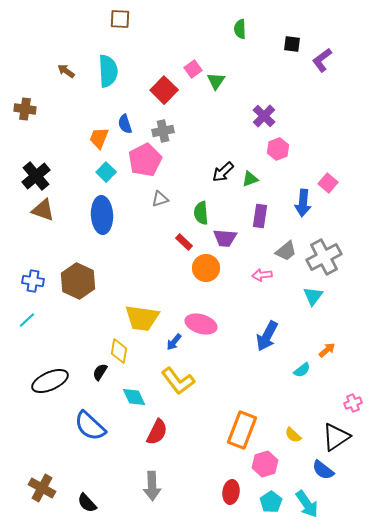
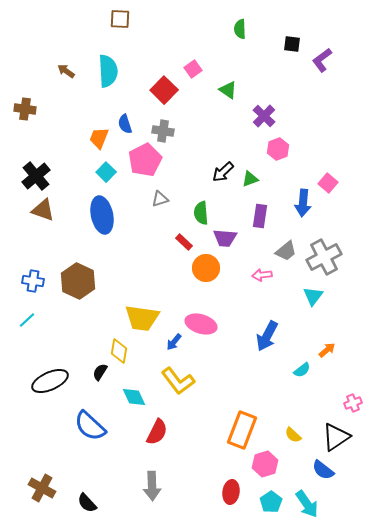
green triangle at (216, 81): moved 12 px right, 9 px down; rotated 30 degrees counterclockwise
gray cross at (163, 131): rotated 20 degrees clockwise
blue ellipse at (102, 215): rotated 9 degrees counterclockwise
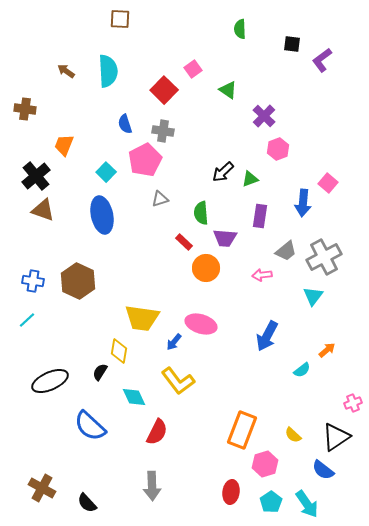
orange trapezoid at (99, 138): moved 35 px left, 7 px down
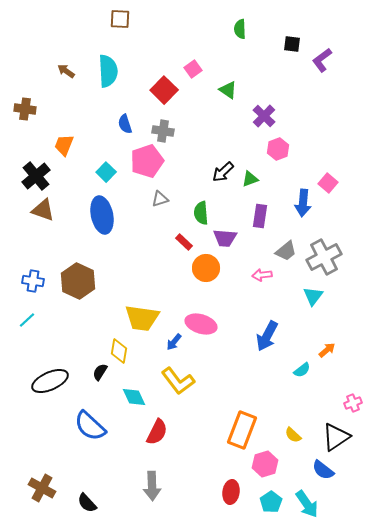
pink pentagon at (145, 160): moved 2 px right, 1 px down; rotated 8 degrees clockwise
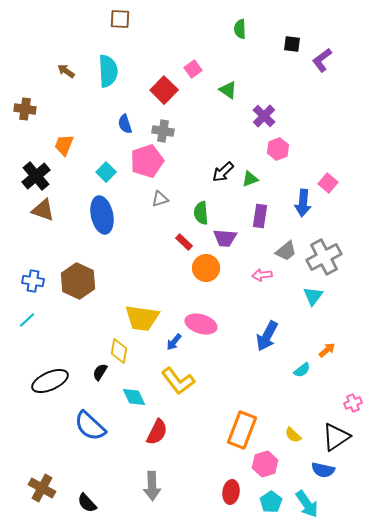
blue semicircle at (323, 470): rotated 25 degrees counterclockwise
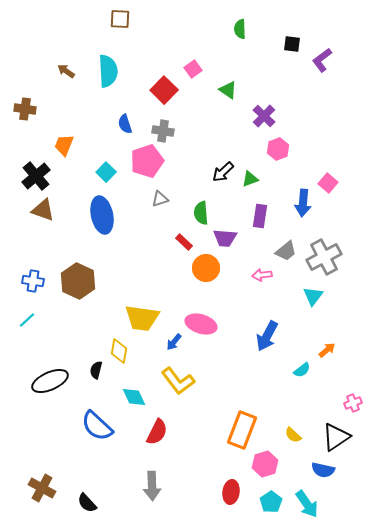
black semicircle at (100, 372): moved 4 px left, 2 px up; rotated 18 degrees counterclockwise
blue semicircle at (90, 426): moved 7 px right
